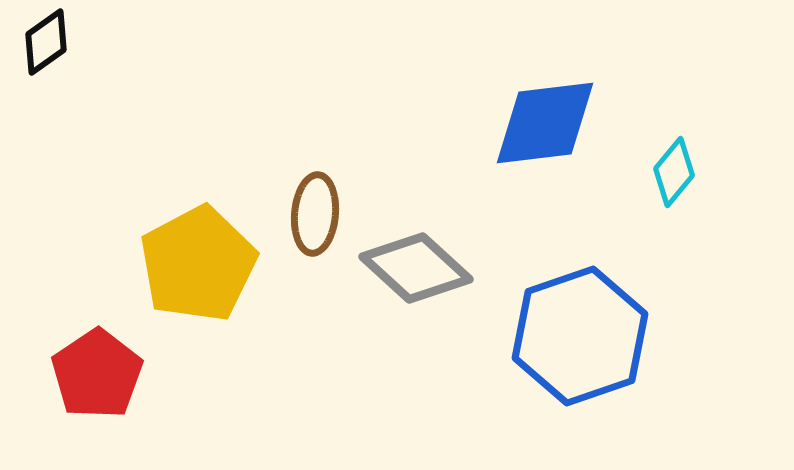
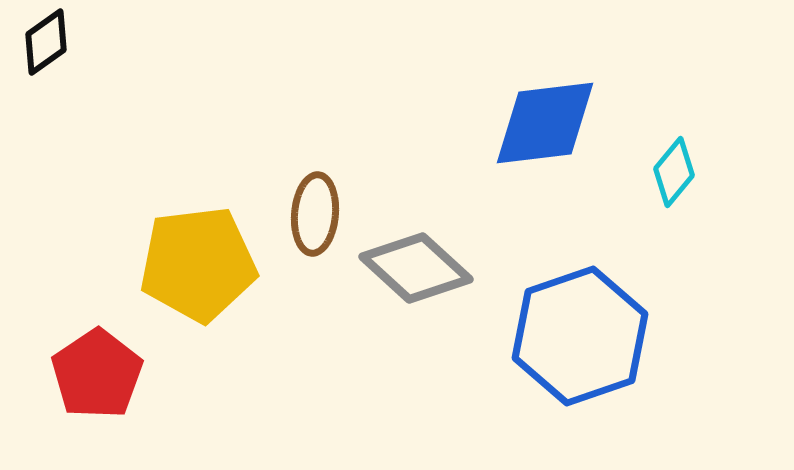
yellow pentagon: rotated 21 degrees clockwise
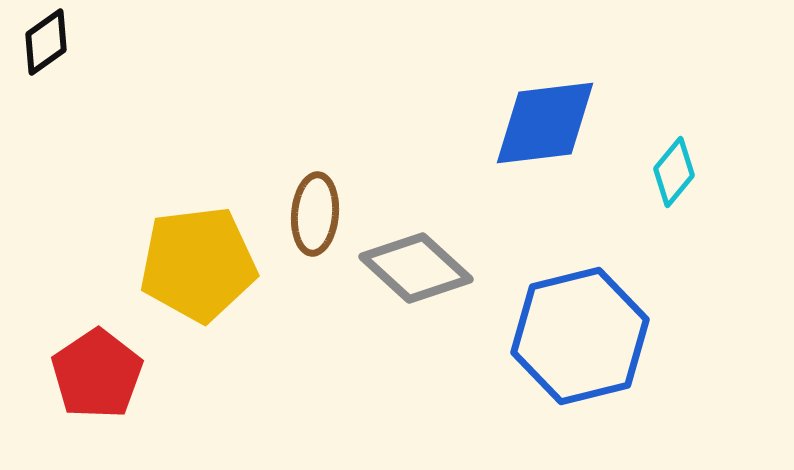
blue hexagon: rotated 5 degrees clockwise
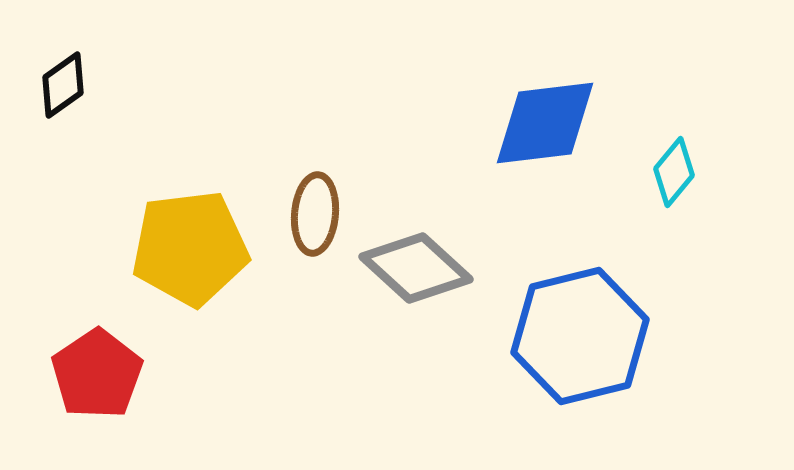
black diamond: moved 17 px right, 43 px down
yellow pentagon: moved 8 px left, 16 px up
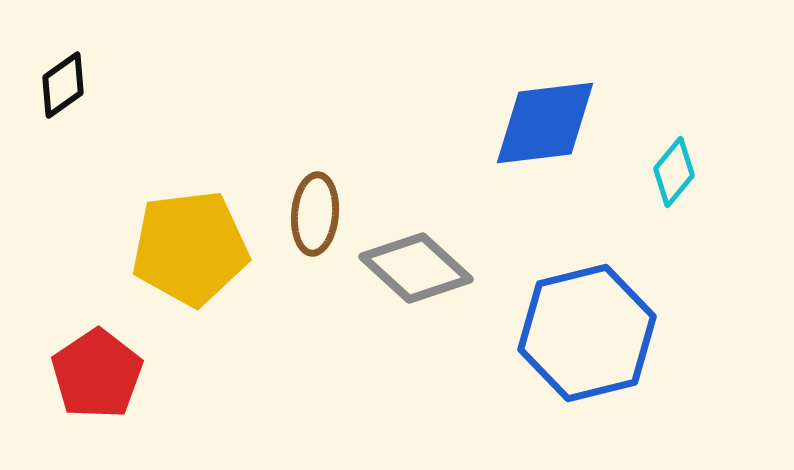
blue hexagon: moved 7 px right, 3 px up
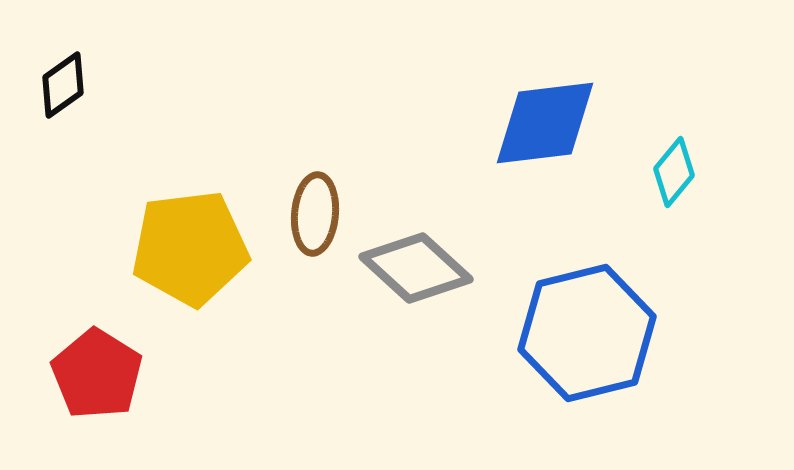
red pentagon: rotated 6 degrees counterclockwise
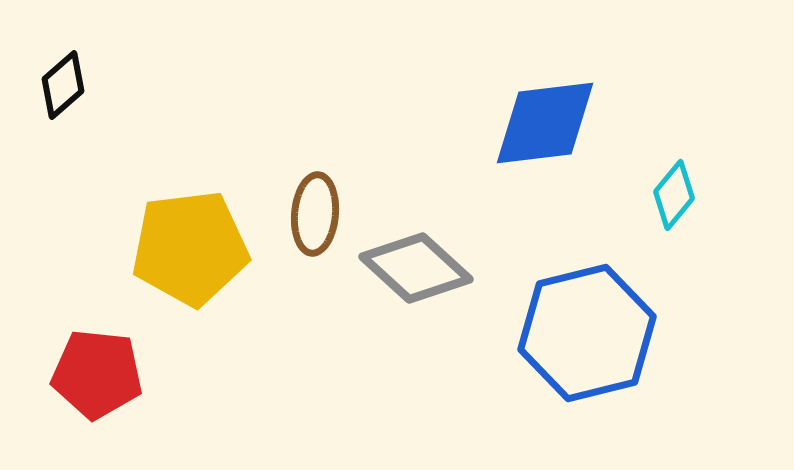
black diamond: rotated 6 degrees counterclockwise
cyan diamond: moved 23 px down
red pentagon: rotated 26 degrees counterclockwise
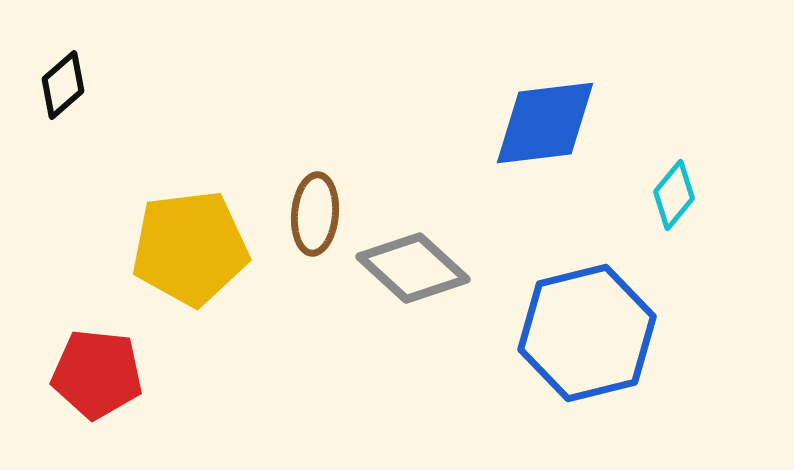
gray diamond: moved 3 px left
